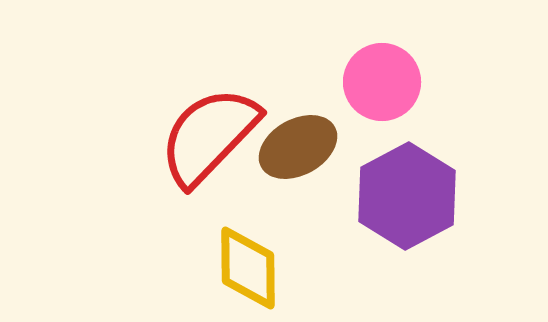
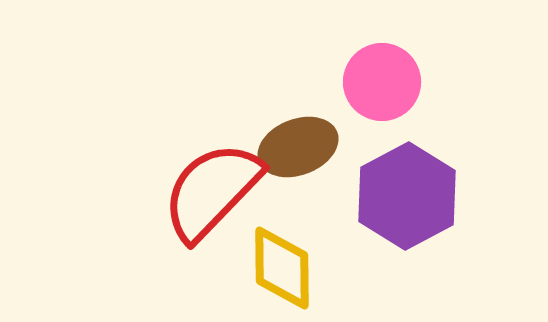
red semicircle: moved 3 px right, 55 px down
brown ellipse: rotated 8 degrees clockwise
yellow diamond: moved 34 px right
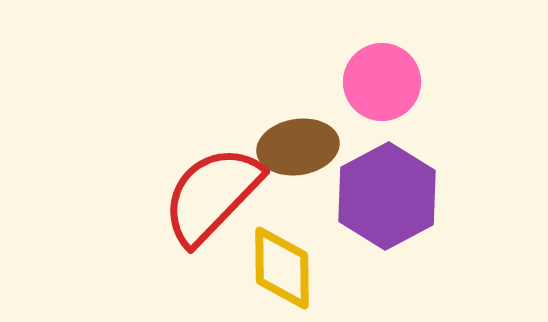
brown ellipse: rotated 12 degrees clockwise
red semicircle: moved 4 px down
purple hexagon: moved 20 px left
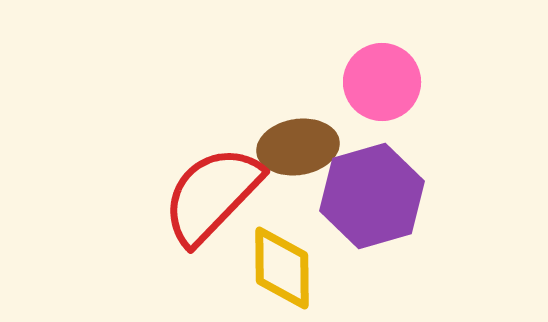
purple hexagon: moved 15 px left; rotated 12 degrees clockwise
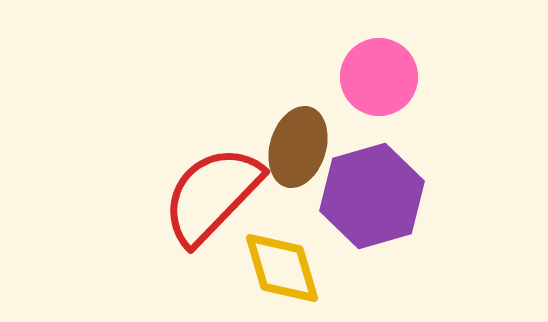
pink circle: moved 3 px left, 5 px up
brown ellipse: rotated 64 degrees counterclockwise
yellow diamond: rotated 16 degrees counterclockwise
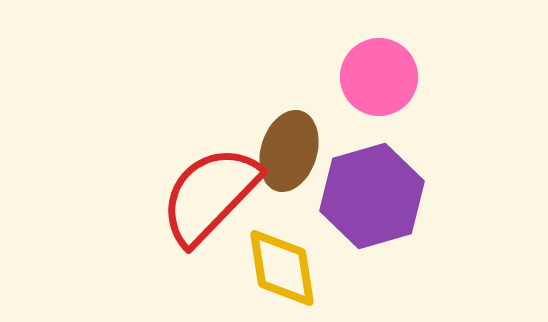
brown ellipse: moved 9 px left, 4 px down
red semicircle: moved 2 px left
yellow diamond: rotated 8 degrees clockwise
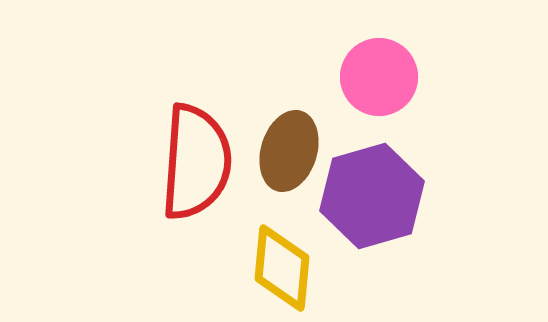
red semicircle: moved 14 px left, 33 px up; rotated 140 degrees clockwise
yellow diamond: rotated 14 degrees clockwise
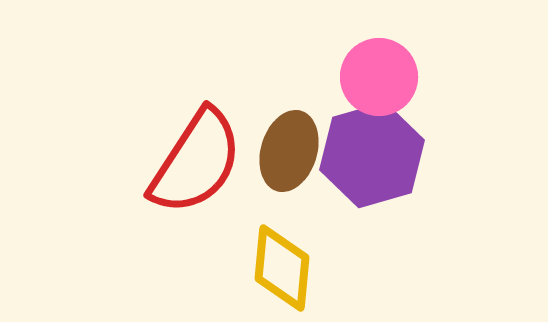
red semicircle: rotated 29 degrees clockwise
purple hexagon: moved 41 px up
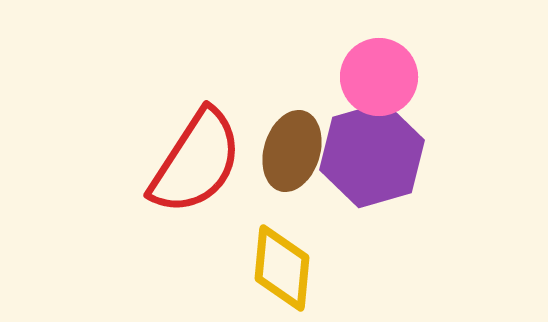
brown ellipse: moved 3 px right
